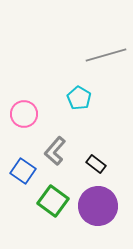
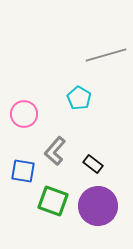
black rectangle: moved 3 px left
blue square: rotated 25 degrees counterclockwise
green square: rotated 16 degrees counterclockwise
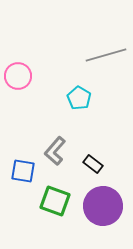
pink circle: moved 6 px left, 38 px up
green square: moved 2 px right
purple circle: moved 5 px right
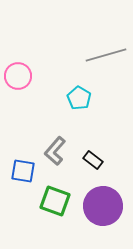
black rectangle: moved 4 px up
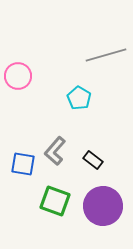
blue square: moved 7 px up
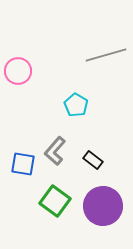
pink circle: moved 5 px up
cyan pentagon: moved 3 px left, 7 px down
green square: rotated 16 degrees clockwise
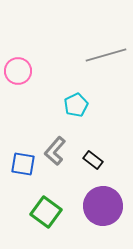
cyan pentagon: rotated 15 degrees clockwise
green square: moved 9 px left, 11 px down
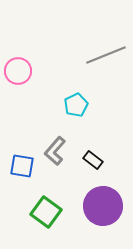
gray line: rotated 6 degrees counterclockwise
blue square: moved 1 px left, 2 px down
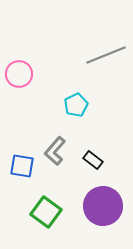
pink circle: moved 1 px right, 3 px down
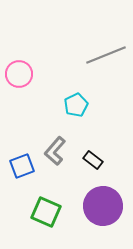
blue square: rotated 30 degrees counterclockwise
green square: rotated 12 degrees counterclockwise
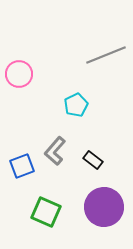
purple circle: moved 1 px right, 1 px down
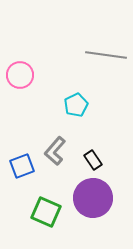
gray line: rotated 30 degrees clockwise
pink circle: moved 1 px right, 1 px down
black rectangle: rotated 18 degrees clockwise
purple circle: moved 11 px left, 9 px up
